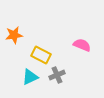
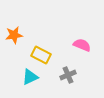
gray cross: moved 11 px right
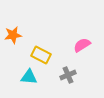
orange star: moved 1 px left
pink semicircle: rotated 54 degrees counterclockwise
cyan triangle: moved 1 px left; rotated 30 degrees clockwise
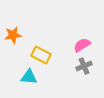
gray cross: moved 16 px right, 9 px up
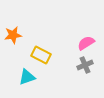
pink semicircle: moved 4 px right, 2 px up
gray cross: moved 1 px right, 1 px up
cyan triangle: moved 2 px left; rotated 24 degrees counterclockwise
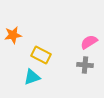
pink semicircle: moved 3 px right, 1 px up
gray cross: rotated 28 degrees clockwise
cyan triangle: moved 5 px right
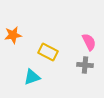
pink semicircle: rotated 96 degrees clockwise
yellow rectangle: moved 7 px right, 3 px up
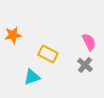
yellow rectangle: moved 2 px down
gray cross: rotated 35 degrees clockwise
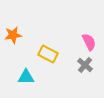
cyan triangle: moved 6 px left; rotated 18 degrees clockwise
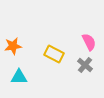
orange star: moved 11 px down
yellow rectangle: moved 6 px right
cyan triangle: moved 7 px left
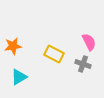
gray cross: moved 2 px left, 1 px up; rotated 21 degrees counterclockwise
cyan triangle: rotated 30 degrees counterclockwise
